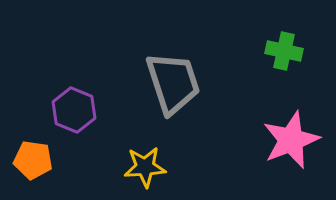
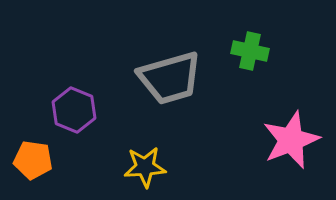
green cross: moved 34 px left
gray trapezoid: moved 3 px left, 5 px up; rotated 92 degrees clockwise
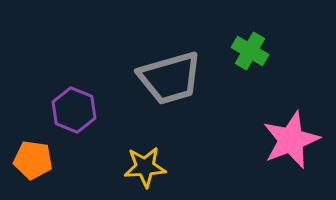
green cross: rotated 18 degrees clockwise
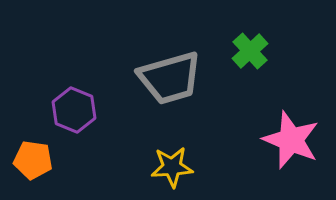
green cross: rotated 18 degrees clockwise
pink star: rotated 28 degrees counterclockwise
yellow star: moved 27 px right
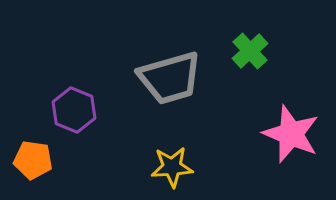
pink star: moved 6 px up
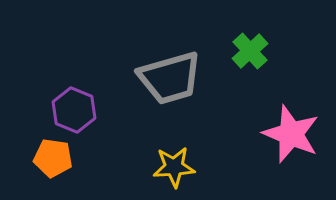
orange pentagon: moved 20 px right, 2 px up
yellow star: moved 2 px right
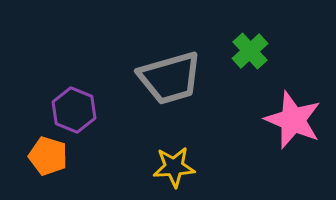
pink star: moved 2 px right, 14 px up
orange pentagon: moved 5 px left, 2 px up; rotated 9 degrees clockwise
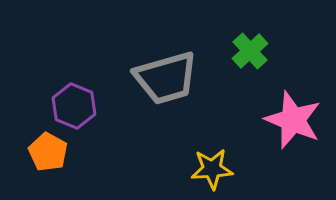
gray trapezoid: moved 4 px left
purple hexagon: moved 4 px up
orange pentagon: moved 4 px up; rotated 12 degrees clockwise
yellow star: moved 38 px right, 2 px down
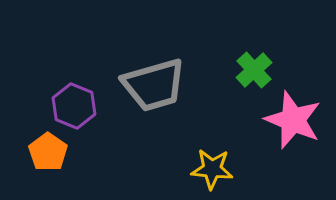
green cross: moved 4 px right, 19 px down
gray trapezoid: moved 12 px left, 7 px down
orange pentagon: rotated 6 degrees clockwise
yellow star: rotated 9 degrees clockwise
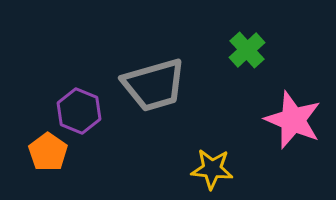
green cross: moved 7 px left, 20 px up
purple hexagon: moved 5 px right, 5 px down
